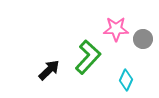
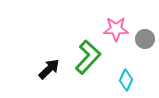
gray circle: moved 2 px right
black arrow: moved 1 px up
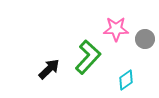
cyan diamond: rotated 30 degrees clockwise
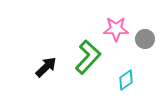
black arrow: moved 3 px left, 2 px up
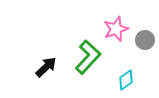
pink star: rotated 20 degrees counterclockwise
gray circle: moved 1 px down
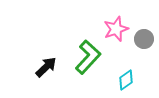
gray circle: moved 1 px left, 1 px up
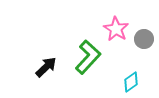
pink star: rotated 20 degrees counterclockwise
cyan diamond: moved 5 px right, 2 px down
